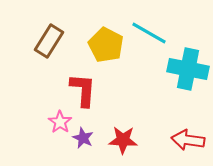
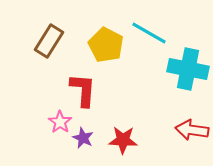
red arrow: moved 4 px right, 10 px up
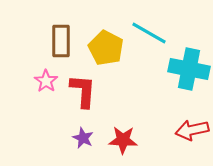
brown rectangle: moved 12 px right; rotated 32 degrees counterclockwise
yellow pentagon: moved 3 px down
cyan cross: moved 1 px right
red L-shape: moved 1 px down
pink star: moved 14 px left, 41 px up
red arrow: rotated 20 degrees counterclockwise
